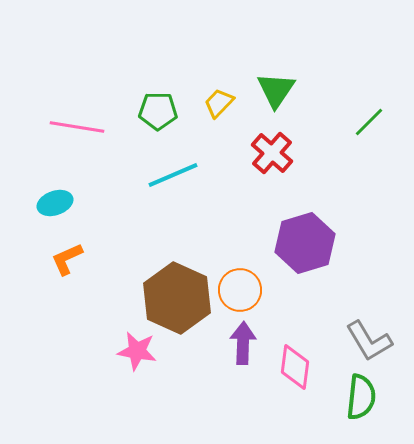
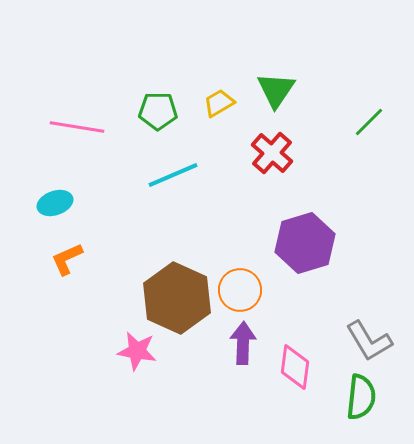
yellow trapezoid: rotated 16 degrees clockwise
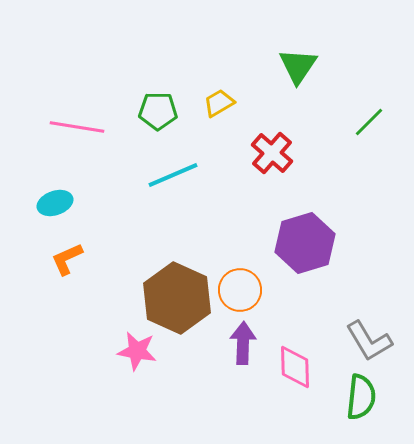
green triangle: moved 22 px right, 24 px up
pink diamond: rotated 9 degrees counterclockwise
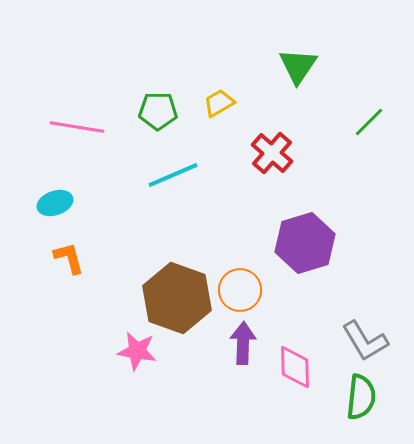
orange L-shape: moved 2 px right, 1 px up; rotated 99 degrees clockwise
brown hexagon: rotated 4 degrees counterclockwise
gray L-shape: moved 4 px left
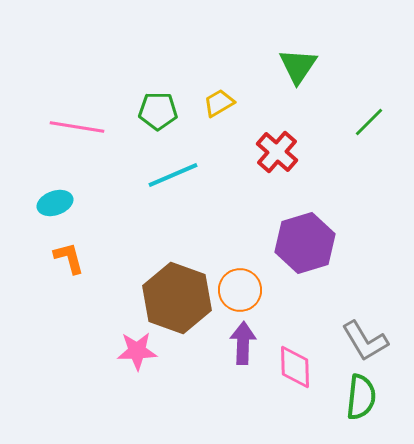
red cross: moved 5 px right, 1 px up
pink star: rotated 12 degrees counterclockwise
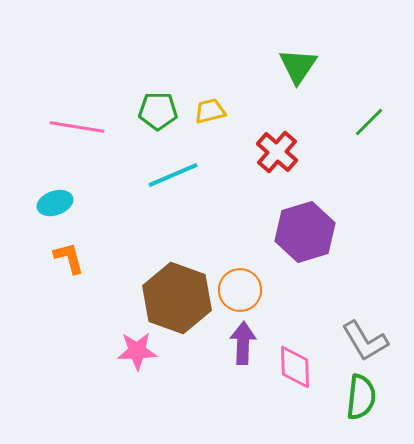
yellow trapezoid: moved 9 px left, 8 px down; rotated 16 degrees clockwise
purple hexagon: moved 11 px up
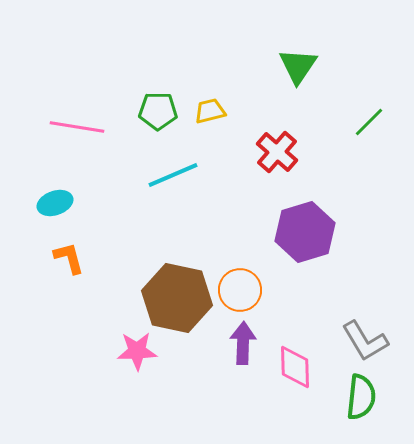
brown hexagon: rotated 8 degrees counterclockwise
